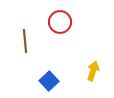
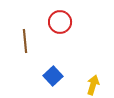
yellow arrow: moved 14 px down
blue square: moved 4 px right, 5 px up
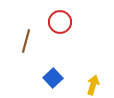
brown line: moved 1 px right; rotated 20 degrees clockwise
blue square: moved 2 px down
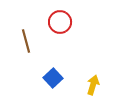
brown line: rotated 30 degrees counterclockwise
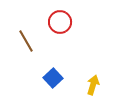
brown line: rotated 15 degrees counterclockwise
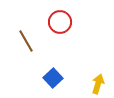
yellow arrow: moved 5 px right, 1 px up
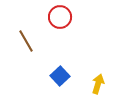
red circle: moved 5 px up
blue square: moved 7 px right, 2 px up
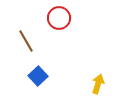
red circle: moved 1 px left, 1 px down
blue square: moved 22 px left
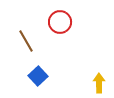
red circle: moved 1 px right, 4 px down
yellow arrow: moved 1 px right, 1 px up; rotated 18 degrees counterclockwise
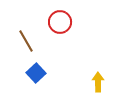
blue square: moved 2 px left, 3 px up
yellow arrow: moved 1 px left, 1 px up
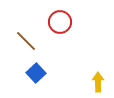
brown line: rotated 15 degrees counterclockwise
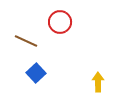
brown line: rotated 20 degrees counterclockwise
